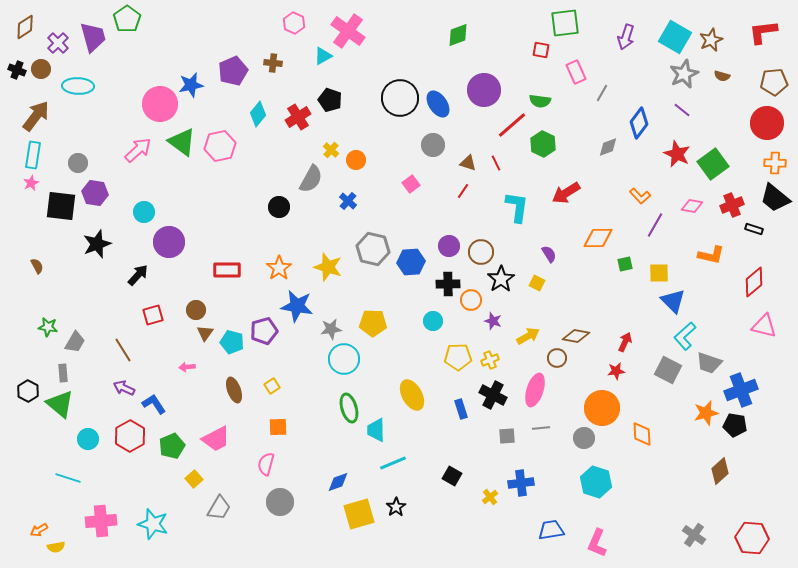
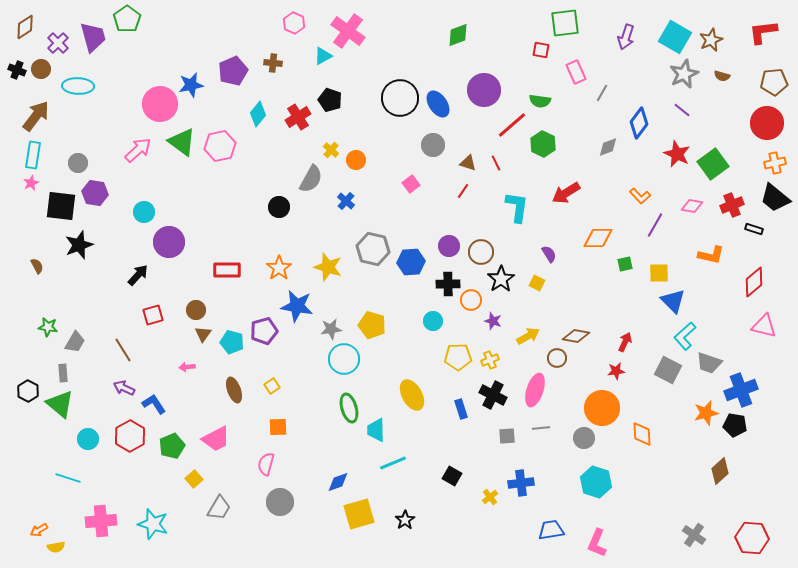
orange cross at (775, 163): rotated 15 degrees counterclockwise
blue cross at (348, 201): moved 2 px left
black star at (97, 244): moved 18 px left, 1 px down
yellow pentagon at (373, 323): moved 1 px left, 2 px down; rotated 16 degrees clockwise
brown triangle at (205, 333): moved 2 px left, 1 px down
black star at (396, 507): moved 9 px right, 13 px down
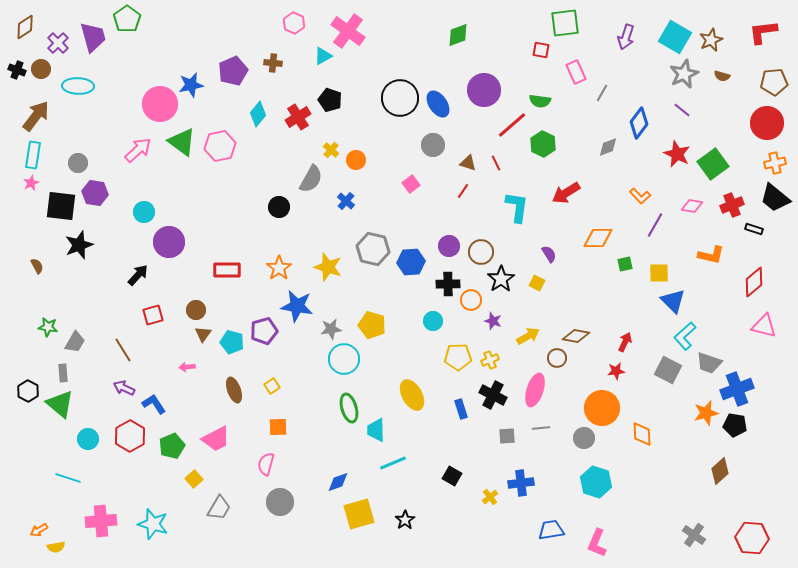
blue cross at (741, 390): moved 4 px left, 1 px up
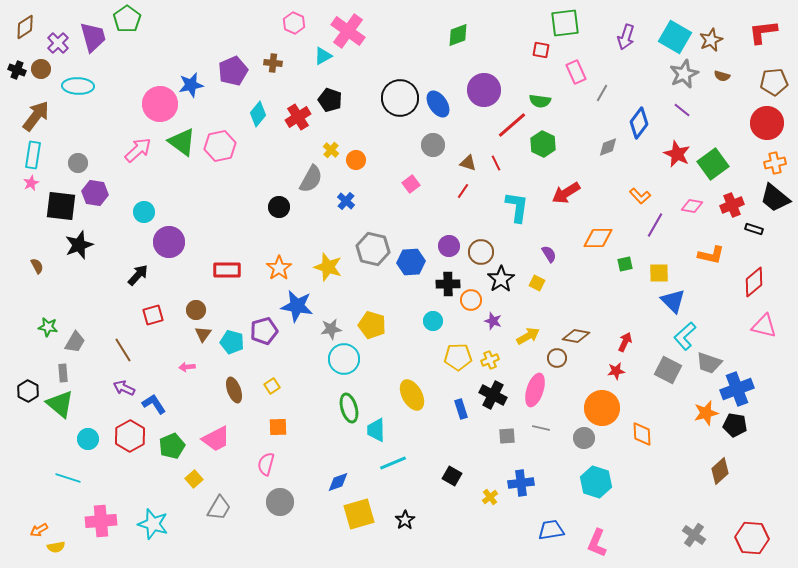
gray line at (541, 428): rotated 18 degrees clockwise
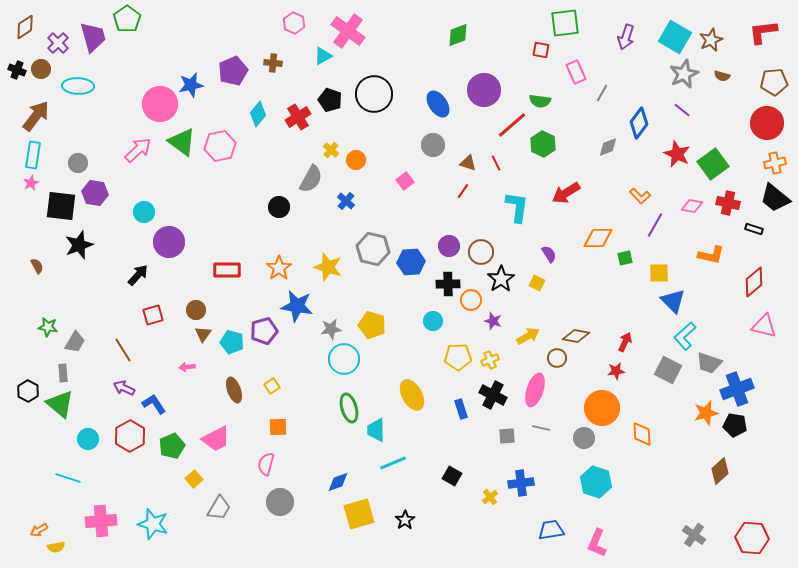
black circle at (400, 98): moved 26 px left, 4 px up
pink square at (411, 184): moved 6 px left, 3 px up
red cross at (732, 205): moved 4 px left, 2 px up; rotated 35 degrees clockwise
green square at (625, 264): moved 6 px up
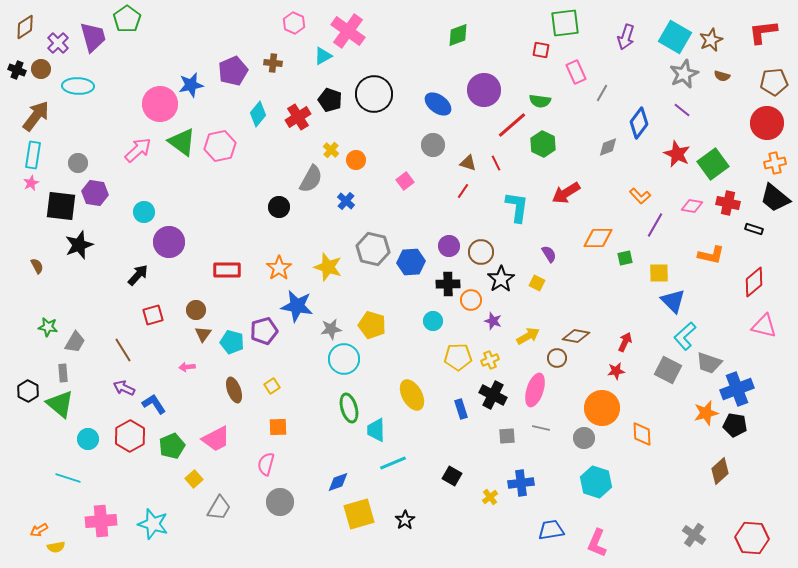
blue ellipse at (438, 104): rotated 20 degrees counterclockwise
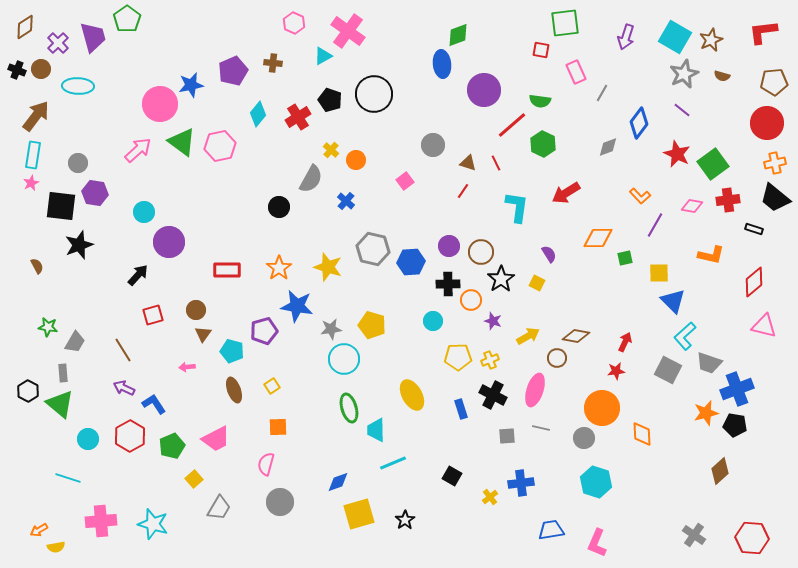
blue ellipse at (438, 104): moved 4 px right, 40 px up; rotated 48 degrees clockwise
red cross at (728, 203): moved 3 px up; rotated 20 degrees counterclockwise
cyan pentagon at (232, 342): moved 9 px down
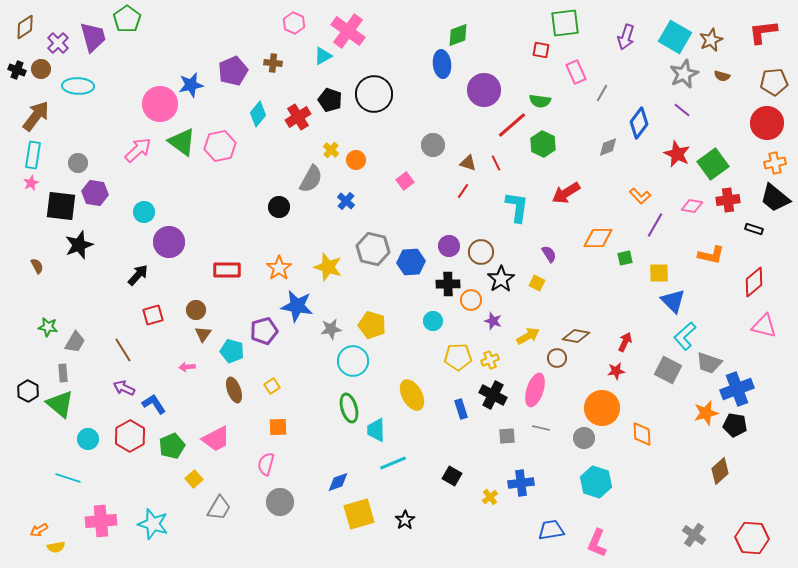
cyan circle at (344, 359): moved 9 px right, 2 px down
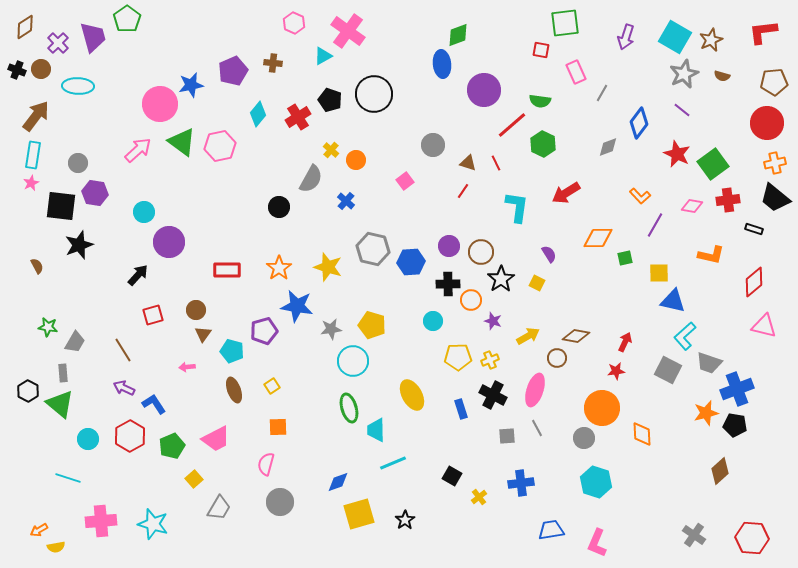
blue triangle at (673, 301): rotated 32 degrees counterclockwise
gray line at (541, 428): moved 4 px left; rotated 48 degrees clockwise
yellow cross at (490, 497): moved 11 px left
